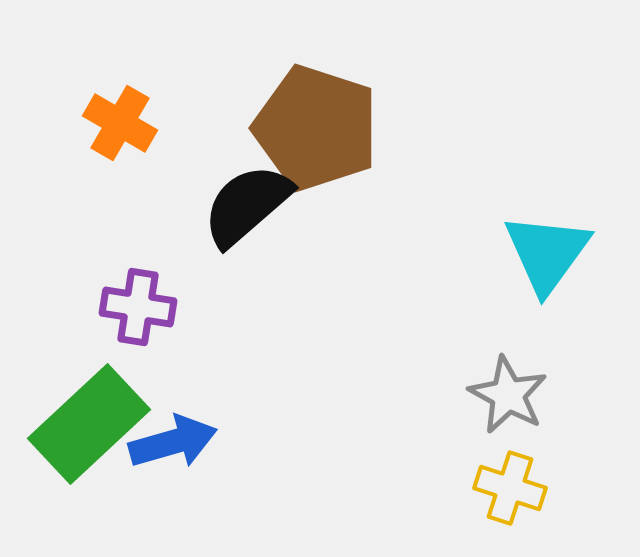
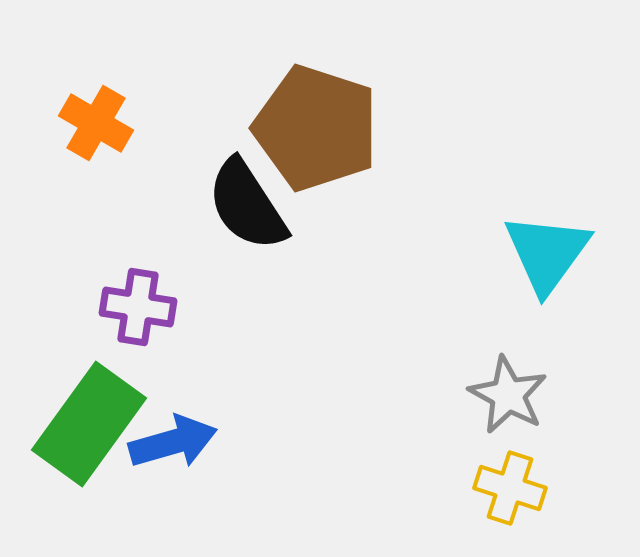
orange cross: moved 24 px left
black semicircle: rotated 82 degrees counterclockwise
green rectangle: rotated 11 degrees counterclockwise
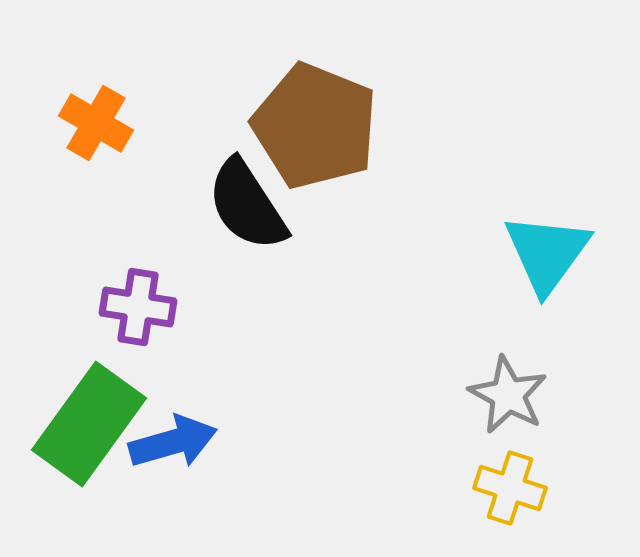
brown pentagon: moved 1 px left, 2 px up; rotated 4 degrees clockwise
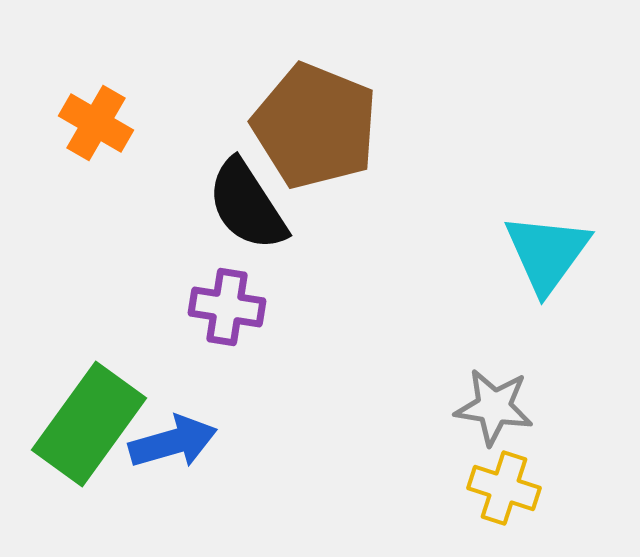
purple cross: moved 89 px right
gray star: moved 14 px left, 12 px down; rotated 20 degrees counterclockwise
yellow cross: moved 6 px left
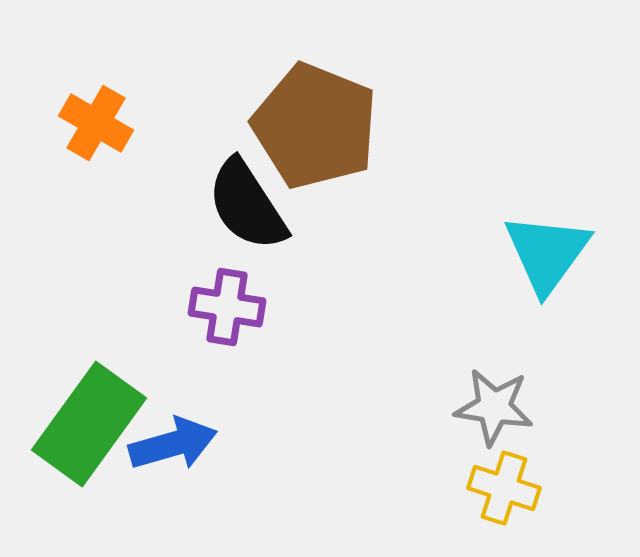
blue arrow: moved 2 px down
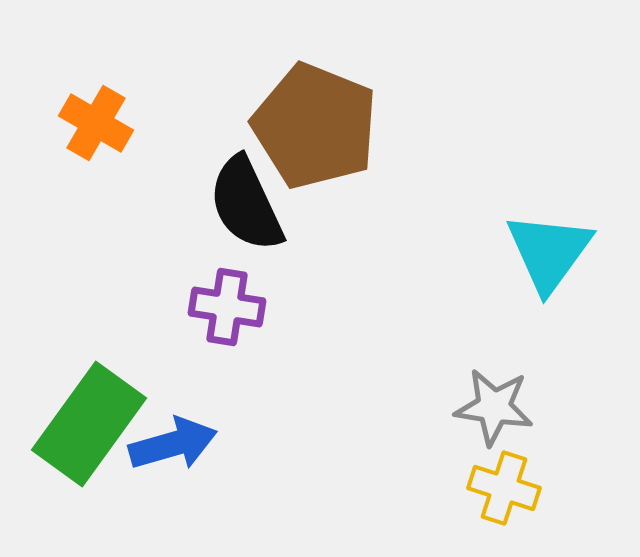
black semicircle: moved 1 px left, 1 px up; rotated 8 degrees clockwise
cyan triangle: moved 2 px right, 1 px up
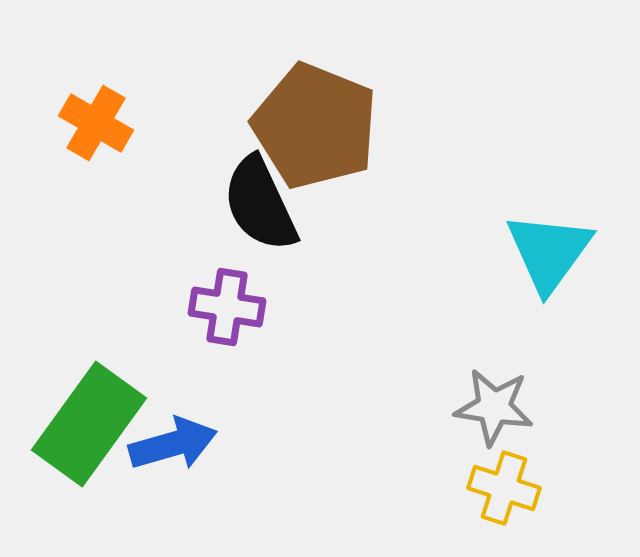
black semicircle: moved 14 px right
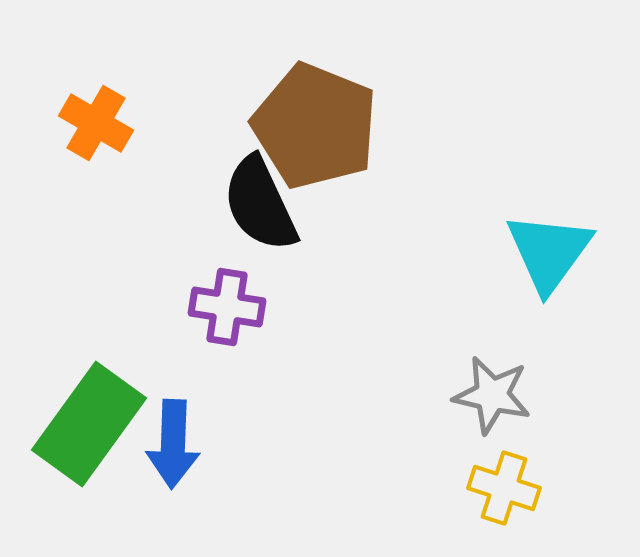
gray star: moved 2 px left, 12 px up; rotated 4 degrees clockwise
blue arrow: rotated 108 degrees clockwise
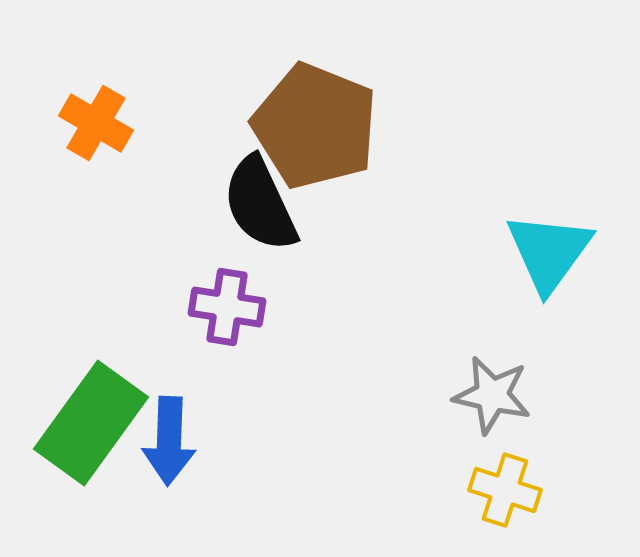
green rectangle: moved 2 px right, 1 px up
blue arrow: moved 4 px left, 3 px up
yellow cross: moved 1 px right, 2 px down
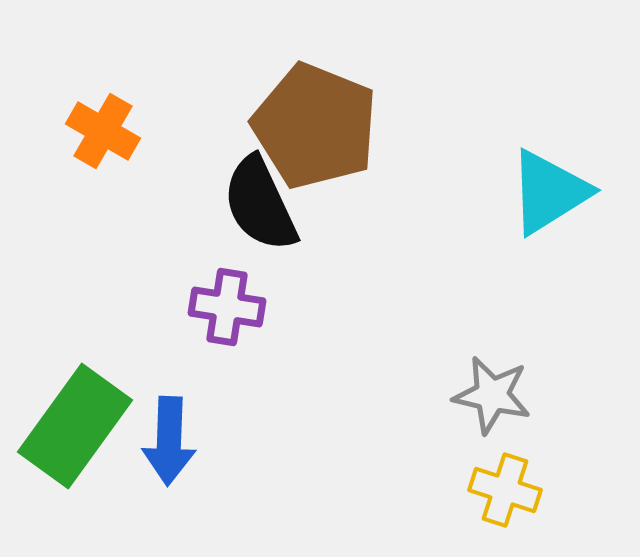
orange cross: moved 7 px right, 8 px down
cyan triangle: moved 60 px up; rotated 22 degrees clockwise
green rectangle: moved 16 px left, 3 px down
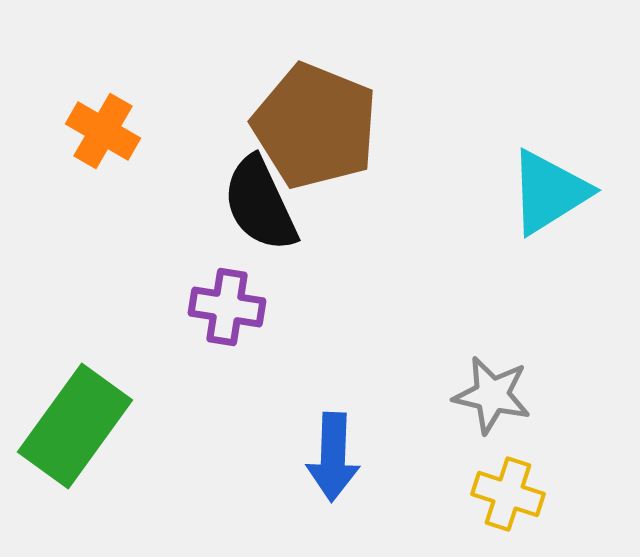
blue arrow: moved 164 px right, 16 px down
yellow cross: moved 3 px right, 4 px down
